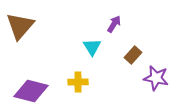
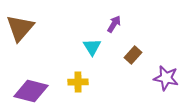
brown triangle: moved 2 px down
purple star: moved 10 px right
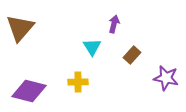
purple arrow: rotated 18 degrees counterclockwise
brown rectangle: moved 1 px left
purple diamond: moved 2 px left
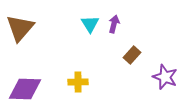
cyan triangle: moved 2 px left, 23 px up
purple star: moved 1 px left, 1 px up; rotated 10 degrees clockwise
purple diamond: moved 4 px left, 2 px up; rotated 12 degrees counterclockwise
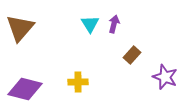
purple diamond: rotated 12 degrees clockwise
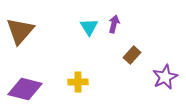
cyan triangle: moved 1 px left, 3 px down
brown triangle: moved 3 px down
purple star: rotated 25 degrees clockwise
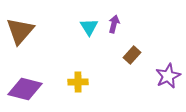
purple star: moved 3 px right, 1 px up
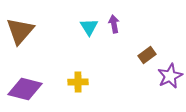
purple arrow: rotated 24 degrees counterclockwise
brown rectangle: moved 15 px right; rotated 12 degrees clockwise
purple star: moved 2 px right
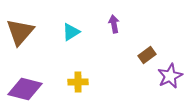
cyan triangle: moved 18 px left, 5 px down; rotated 30 degrees clockwise
brown triangle: moved 1 px down
